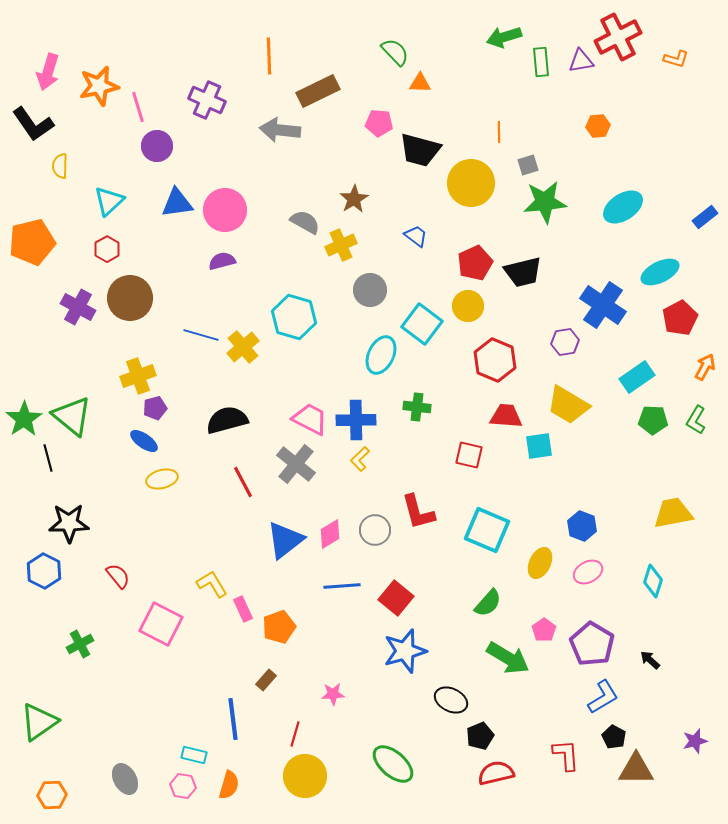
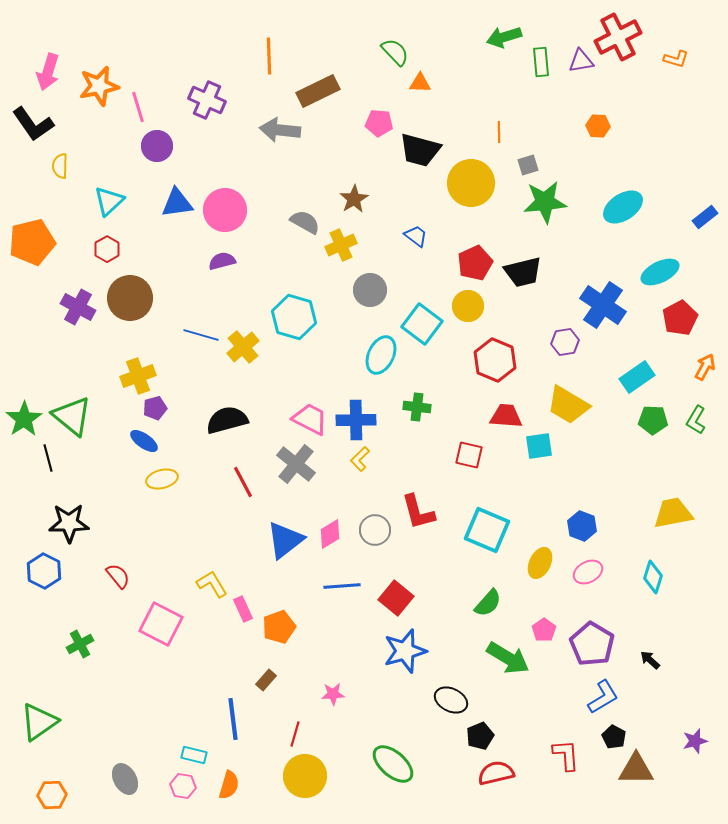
orange hexagon at (598, 126): rotated 10 degrees clockwise
cyan diamond at (653, 581): moved 4 px up
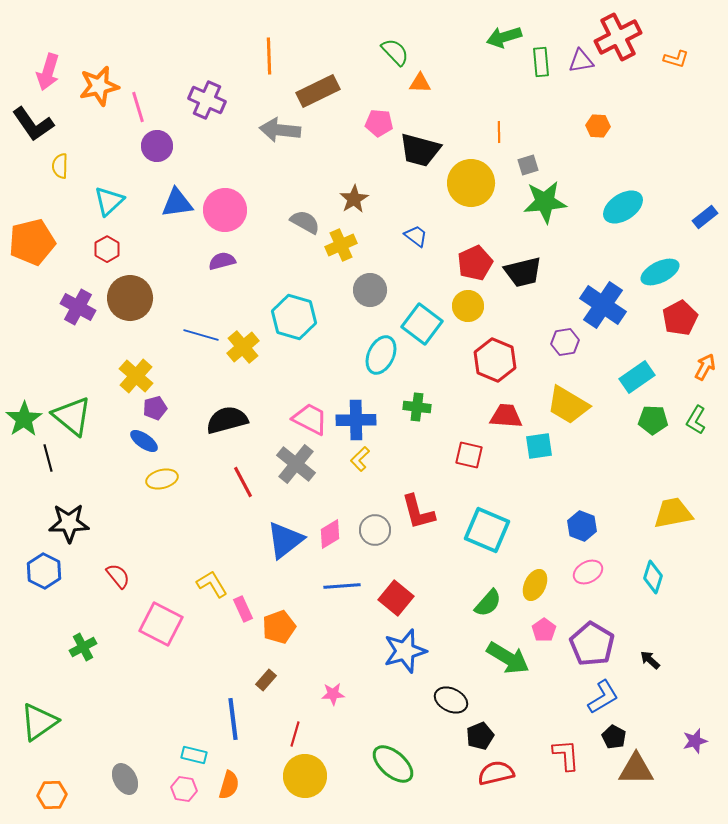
yellow cross at (138, 376): moved 2 px left; rotated 28 degrees counterclockwise
yellow ellipse at (540, 563): moved 5 px left, 22 px down
green cross at (80, 644): moved 3 px right, 3 px down
pink hexagon at (183, 786): moved 1 px right, 3 px down
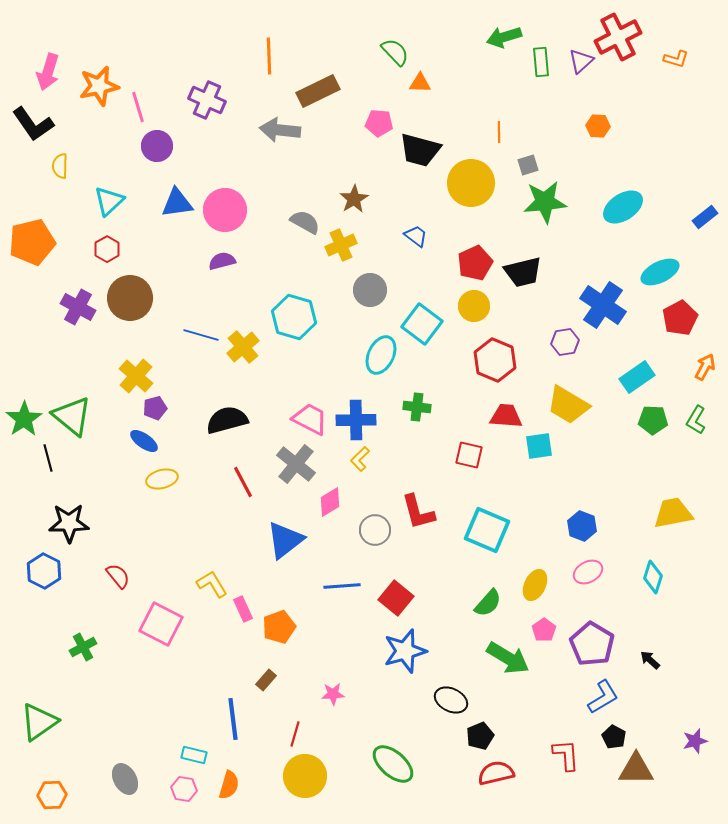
purple triangle at (581, 61): rotated 32 degrees counterclockwise
yellow circle at (468, 306): moved 6 px right
pink diamond at (330, 534): moved 32 px up
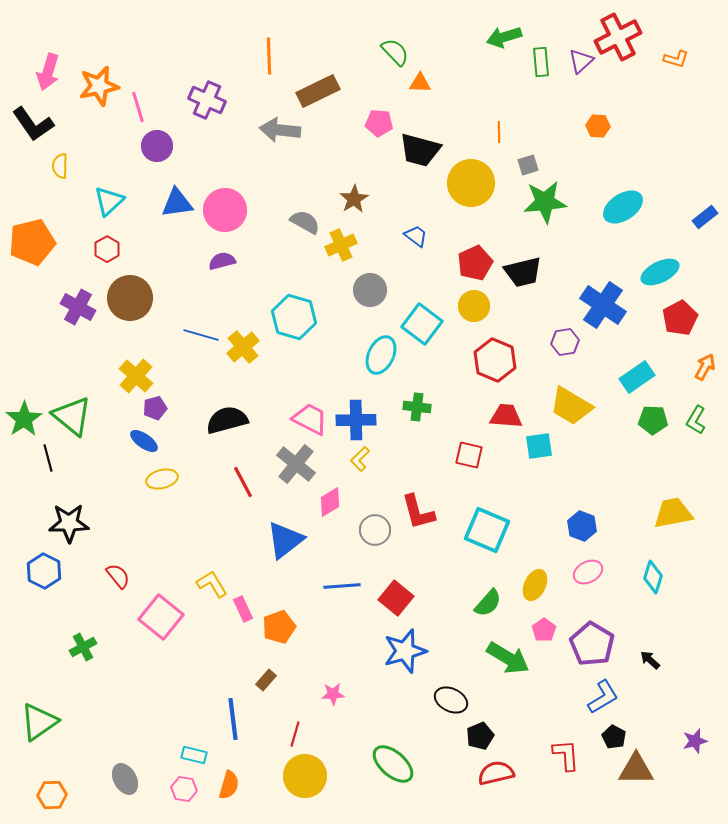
yellow trapezoid at (568, 405): moved 3 px right, 1 px down
pink square at (161, 624): moved 7 px up; rotated 12 degrees clockwise
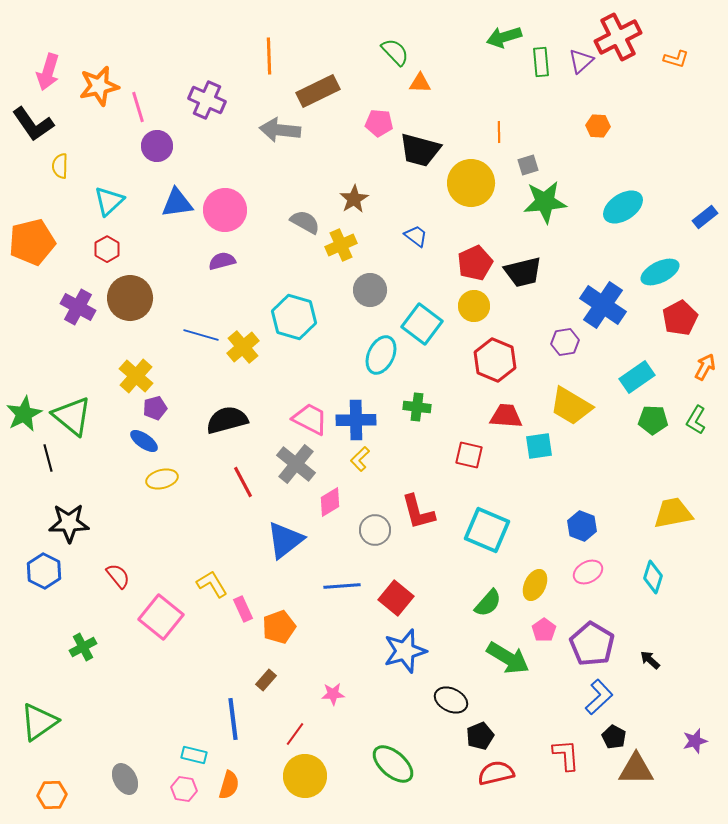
green star at (24, 419): moved 5 px up; rotated 6 degrees clockwise
blue L-shape at (603, 697): moved 4 px left; rotated 12 degrees counterclockwise
red line at (295, 734): rotated 20 degrees clockwise
